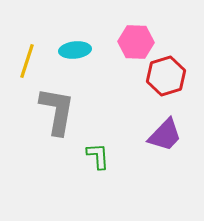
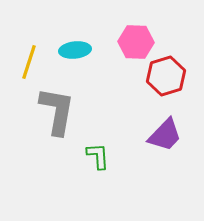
yellow line: moved 2 px right, 1 px down
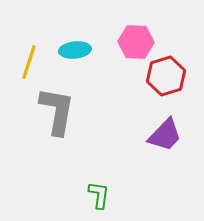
green L-shape: moved 1 px right, 39 px down; rotated 12 degrees clockwise
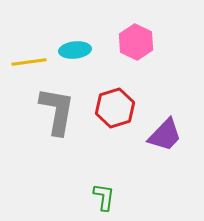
pink hexagon: rotated 24 degrees clockwise
yellow line: rotated 64 degrees clockwise
red hexagon: moved 51 px left, 32 px down
green L-shape: moved 5 px right, 2 px down
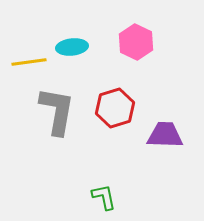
cyan ellipse: moved 3 px left, 3 px up
purple trapezoid: rotated 132 degrees counterclockwise
green L-shape: rotated 20 degrees counterclockwise
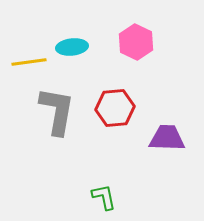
red hexagon: rotated 12 degrees clockwise
purple trapezoid: moved 2 px right, 3 px down
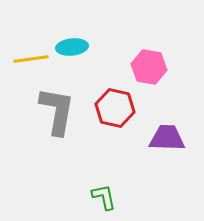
pink hexagon: moved 13 px right, 25 px down; rotated 16 degrees counterclockwise
yellow line: moved 2 px right, 3 px up
red hexagon: rotated 18 degrees clockwise
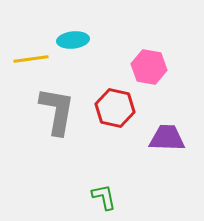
cyan ellipse: moved 1 px right, 7 px up
